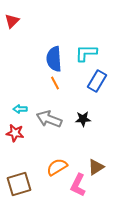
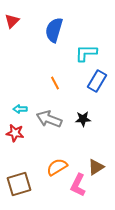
blue semicircle: moved 29 px up; rotated 20 degrees clockwise
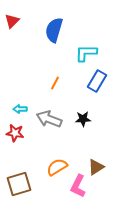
orange line: rotated 56 degrees clockwise
pink L-shape: moved 1 px down
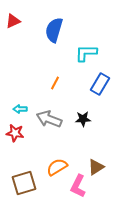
red triangle: moved 1 px right; rotated 21 degrees clockwise
blue rectangle: moved 3 px right, 3 px down
brown square: moved 5 px right, 1 px up
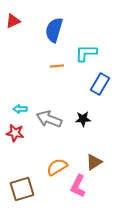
orange line: moved 2 px right, 17 px up; rotated 56 degrees clockwise
brown triangle: moved 2 px left, 5 px up
brown square: moved 2 px left, 6 px down
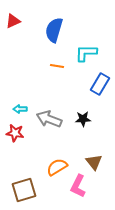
orange line: rotated 16 degrees clockwise
brown triangle: rotated 36 degrees counterclockwise
brown square: moved 2 px right, 1 px down
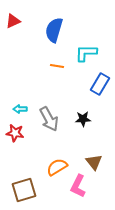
gray arrow: rotated 140 degrees counterclockwise
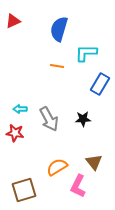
blue semicircle: moved 5 px right, 1 px up
